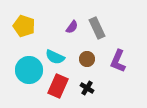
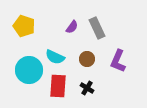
red rectangle: rotated 20 degrees counterclockwise
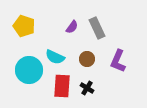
red rectangle: moved 4 px right
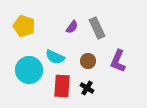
brown circle: moved 1 px right, 2 px down
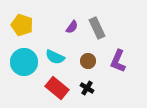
yellow pentagon: moved 2 px left, 1 px up
cyan circle: moved 5 px left, 8 px up
red rectangle: moved 5 px left, 2 px down; rotated 55 degrees counterclockwise
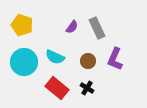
purple L-shape: moved 3 px left, 2 px up
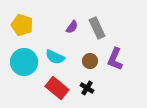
brown circle: moved 2 px right
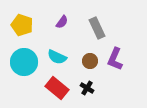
purple semicircle: moved 10 px left, 5 px up
cyan semicircle: moved 2 px right
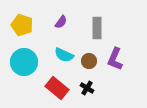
purple semicircle: moved 1 px left
gray rectangle: rotated 25 degrees clockwise
cyan semicircle: moved 7 px right, 2 px up
brown circle: moved 1 px left
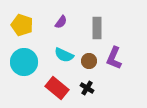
purple L-shape: moved 1 px left, 1 px up
